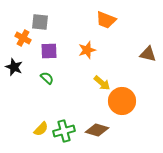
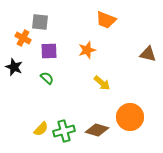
orange circle: moved 8 px right, 16 px down
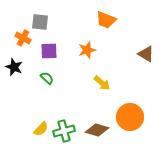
brown triangle: moved 2 px left; rotated 18 degrees clockwise
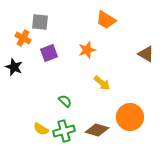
orange trapezoid: rotated 10 degrees clockwise
purple square: moved 2 px down; rotated 18 degrees counterclockwise
green semicircle: moved 18 px right, 23 px down
yellow semicircle: rotated 77 degrees clockwise
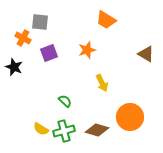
yellow arrow: rotated 24 degrees clockwise
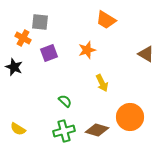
yellow semicircle: moved 23 px left
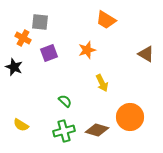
yellow semicircle: moved 3 px right, 4 px up
